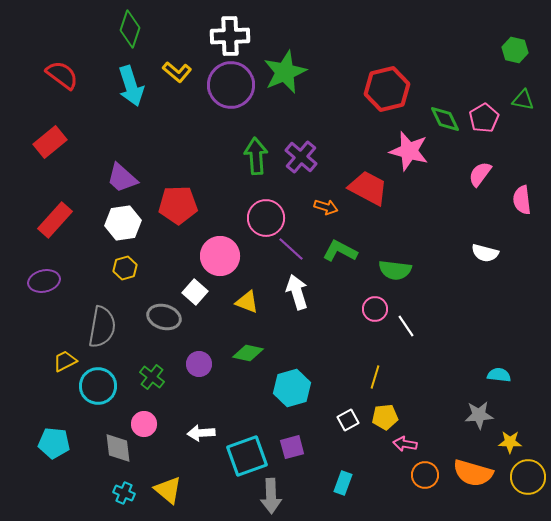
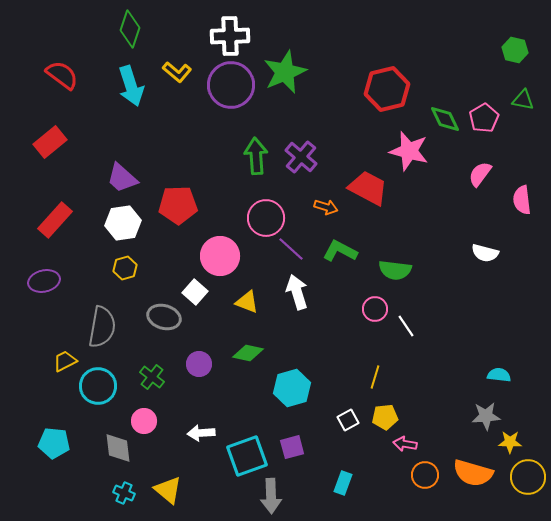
gray star at (479, 415): moved 7 px right, 1 px down
pink circle at (144, 424): moved 3 px up
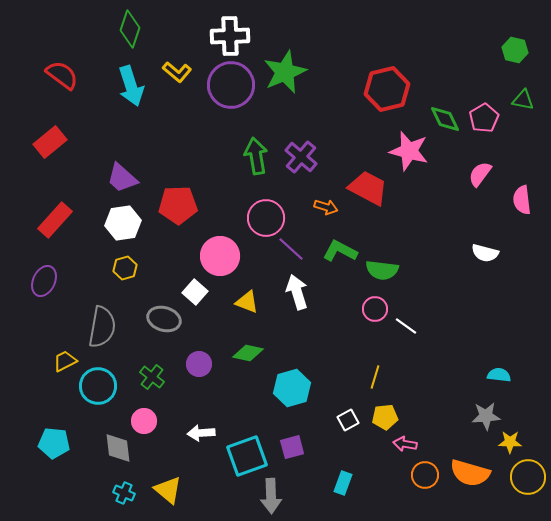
green arrow at (256, 156): rotated 6 degrees counterclockwise
green semicircle at (395, 270): moved 13 px left
purple ellipse at (44, 281): rotated 52 degrees counterclockwise
gray ellipse at (164, 317): moved 2 px down
white line at (406, 326): rotated 20 degrees counterclockwise
orange semicircle at (473, 473): moved 3 px left
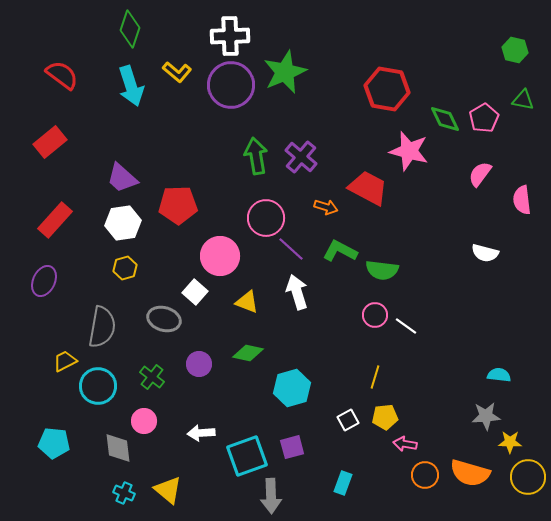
red hexagon at (387, 89): rotated 24 degrees clockwise
pink circle at (375, 309): moved 6 px down
